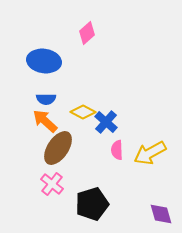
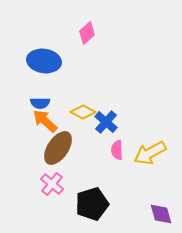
blue semicircle: moved 6 px left, 4 px down
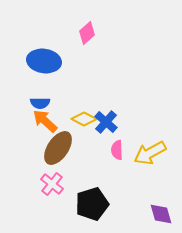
yellow diamond: moved 1 px right, 7 px down
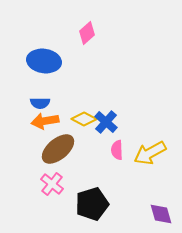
orange arrow: rotated 52 degrees counterclockwise
brown ellipse: moved 1 px down; rotated 16 degrees clockwise
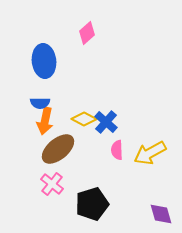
blue ellipse: rotated 76 degrees clockwise
orange arrow: rotated 68 degrees counterclockwise
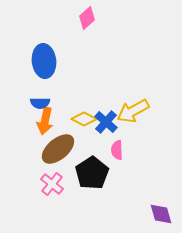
pink diamond: moved 15 px up
yellow arrow: moved 17 px left, 42 px up
black pentagon: moved 31 px up; rotated 16 degrees counterclockwise
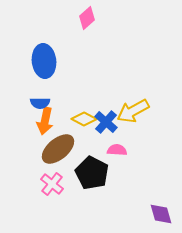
pink semicircle: rotated 96 degrees clockwise
black pentagon: rotated 12 degrees counterclockwise
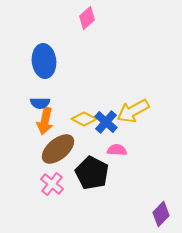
purple diamond: rotated 60 degrees clockwise
